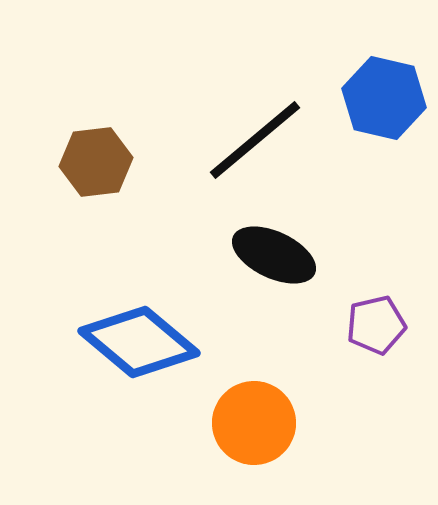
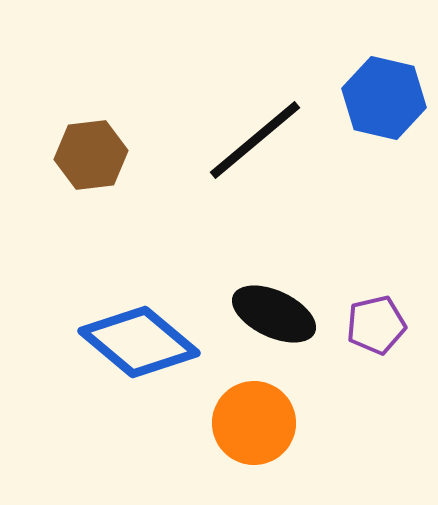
brown hexagon: moved 5 px left, 7 px up
black ellipse: moved 59 px down
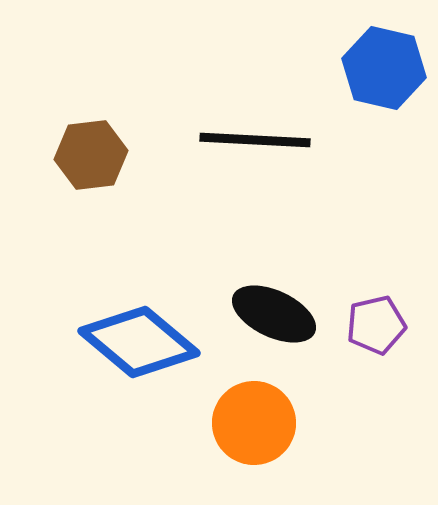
blue hexagon: moved 30 px up
black line: rotated 43 degrees clockwise
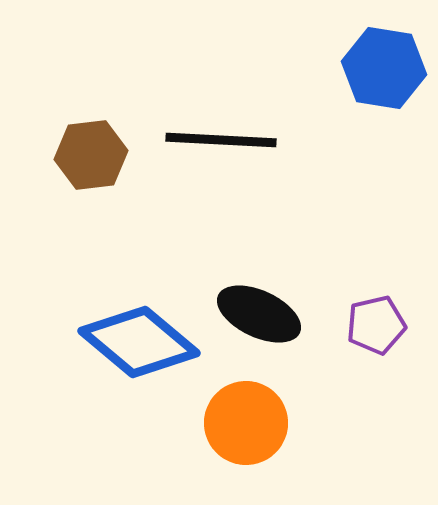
blue hexagon: rotated 4 degrees counterclockwise
black line: moved 34 px left
black ellipse: moved 15 px left
orange circle: moved 8 px left
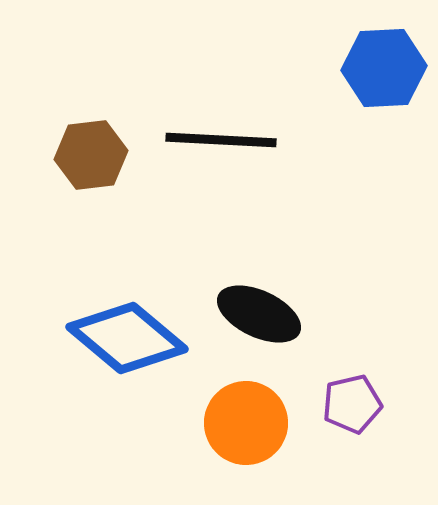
blue hexagon: rotated 12 degrees counterclockwise
purple pentagon: moved 24 px left, 79 px down
blue diamond: moved 12 px left, 4 px up
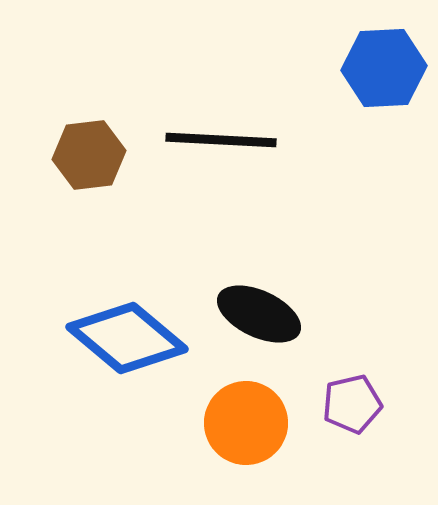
brown hexagon: moved 2 px left
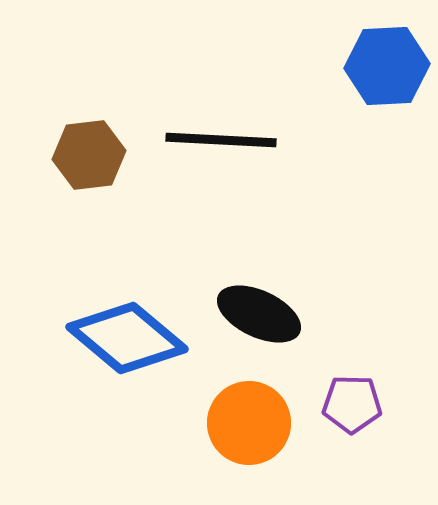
blue hexagon: moved 3 px right, 2 px up
purple pentagon: rotated 14 degrees clockwise
orange circle: moved 3 px right
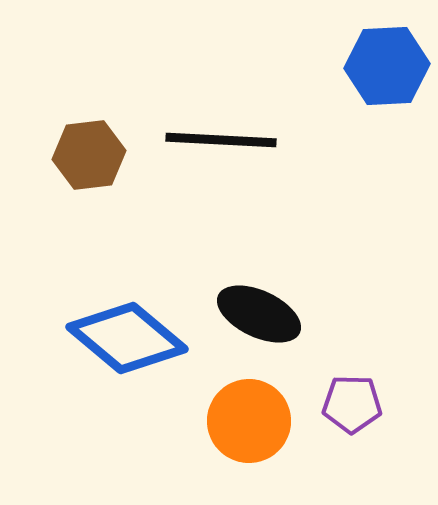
orange circle: moved 2 px up
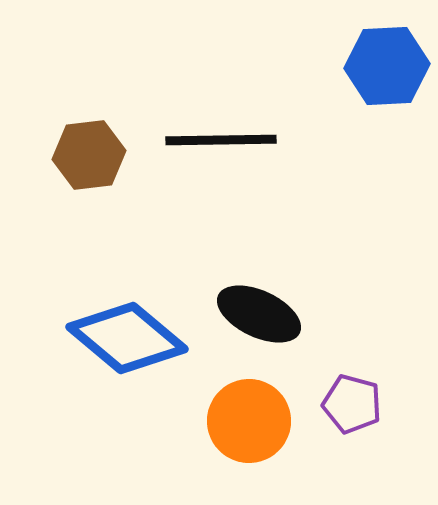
black line: rotated 4 degrees counterclockwise
purple pentagon: rotated 14 degrees clockwise
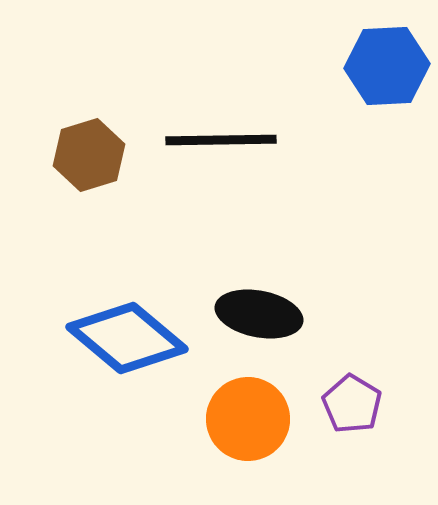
brown hexagon: rotated 10 degrees counterclockwise
black ellipse: rotated 14 degrees counterclockwise
purple pentagon: rotated 16 degrees clockwise
orange circle: moved 1 px left, 2 px up
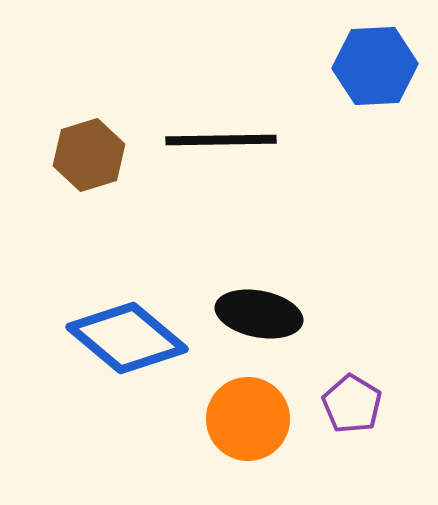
blue hexagon: moved 12 px left
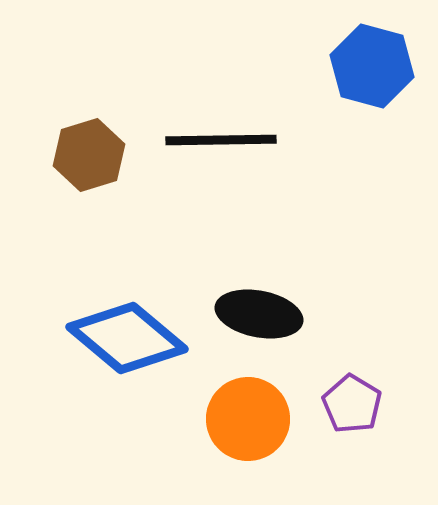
blue hexagon: moved 3 px left; rotated 18 degrees clockwise
